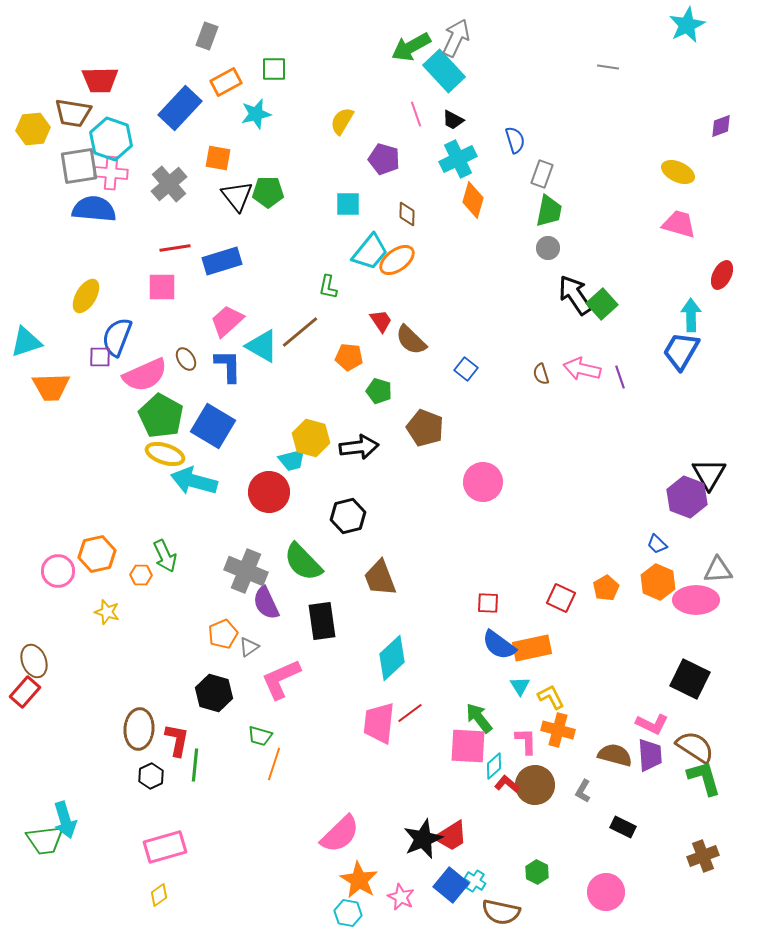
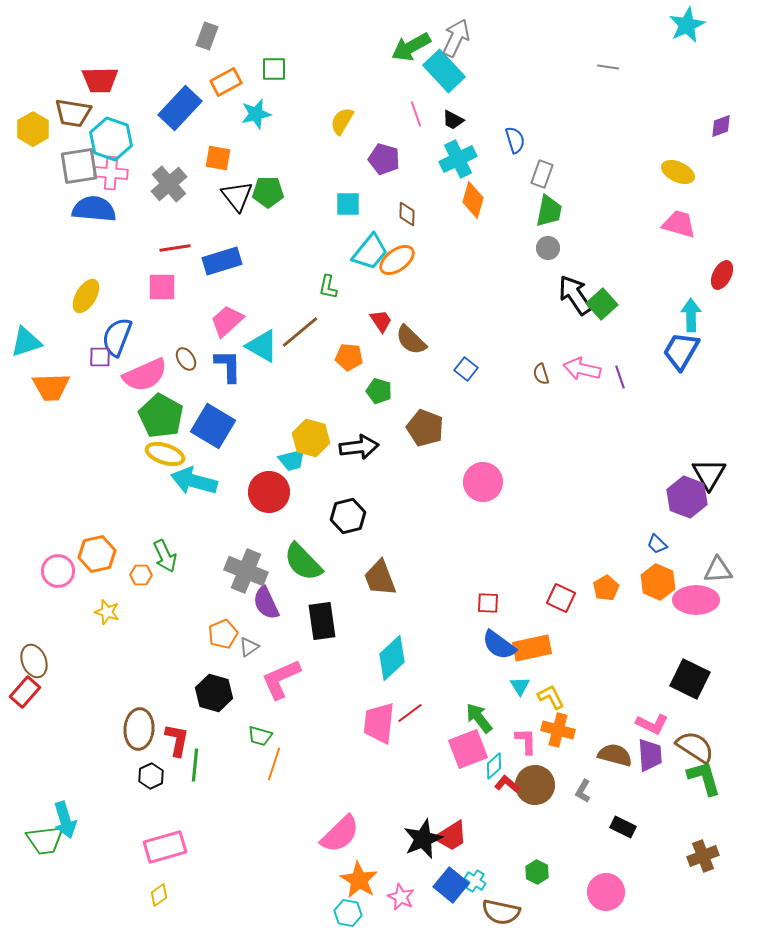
yellow hexagon at (33, 129): rotated 24 degrees counterclockwise
pink square at (468, 746): moved 3 px down; rotated 24 degrees counterclockwise
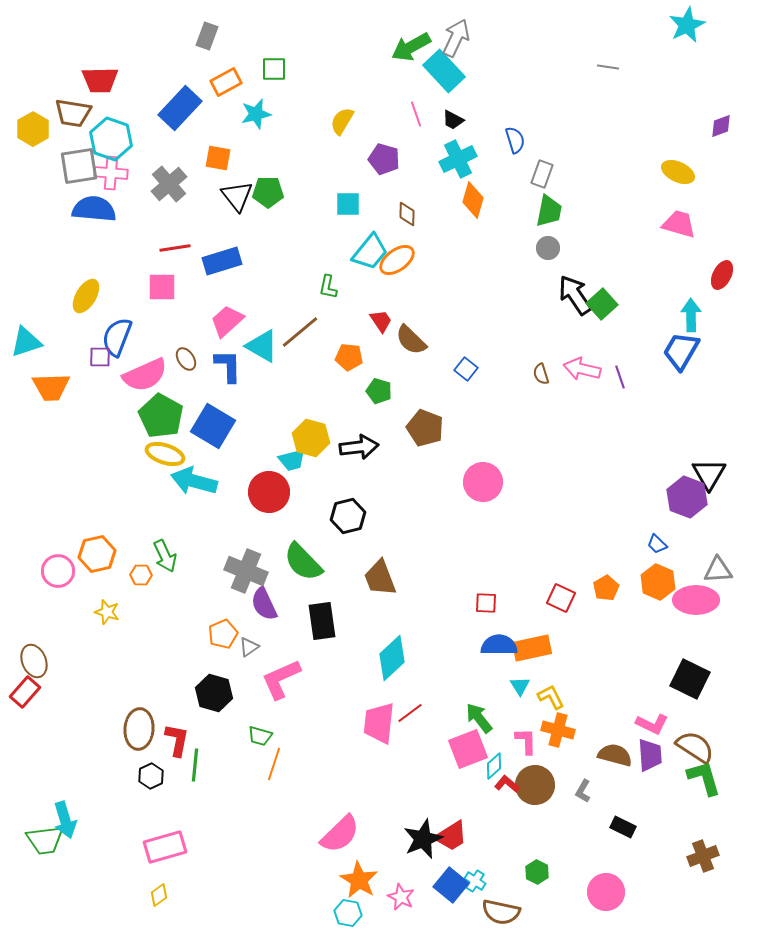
purple semicircle at (266, 603): moved 2 px left, 1 px down
red square at (488, 603): moved 2 px left
blue semicircle at (499, 645): rotated 144 degrees clockwise
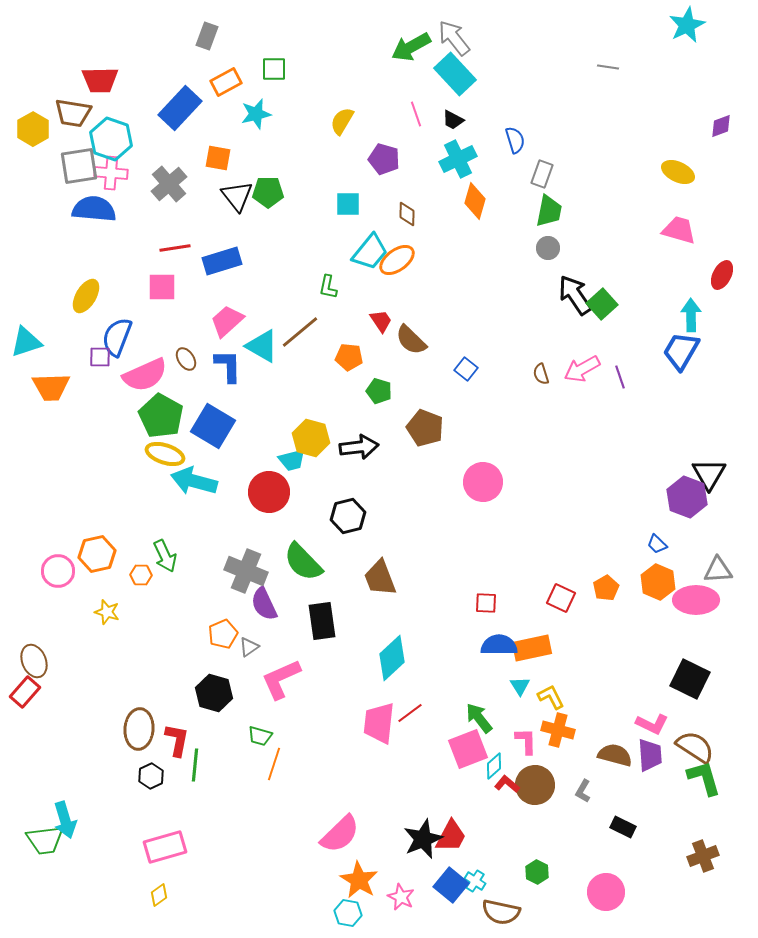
gray arrow at (456, 38): moved 2 px left; rotated 63 degrees counterclockwise
cyan rectangle at (444, 71): moved 11 px right, 3 px down
orange diamond at (473, 200): moved 2 px right, 1 px down
pink trapezoid at (679, 224): moved 6 px down
pink arrow at (582, 369): rotated 42 degrees counterclockwise
red trapezoid at (451, 836): rotated 30 degrees counterclockwise
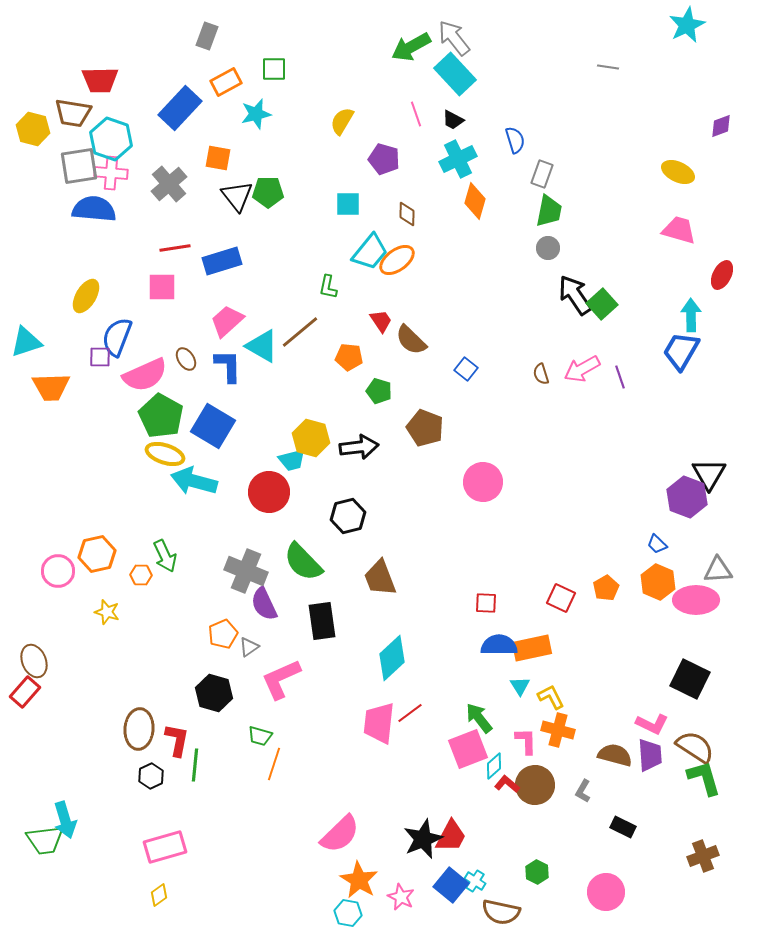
yellow hexagon at (33, 129): rotated 16 degrees counterclockwise
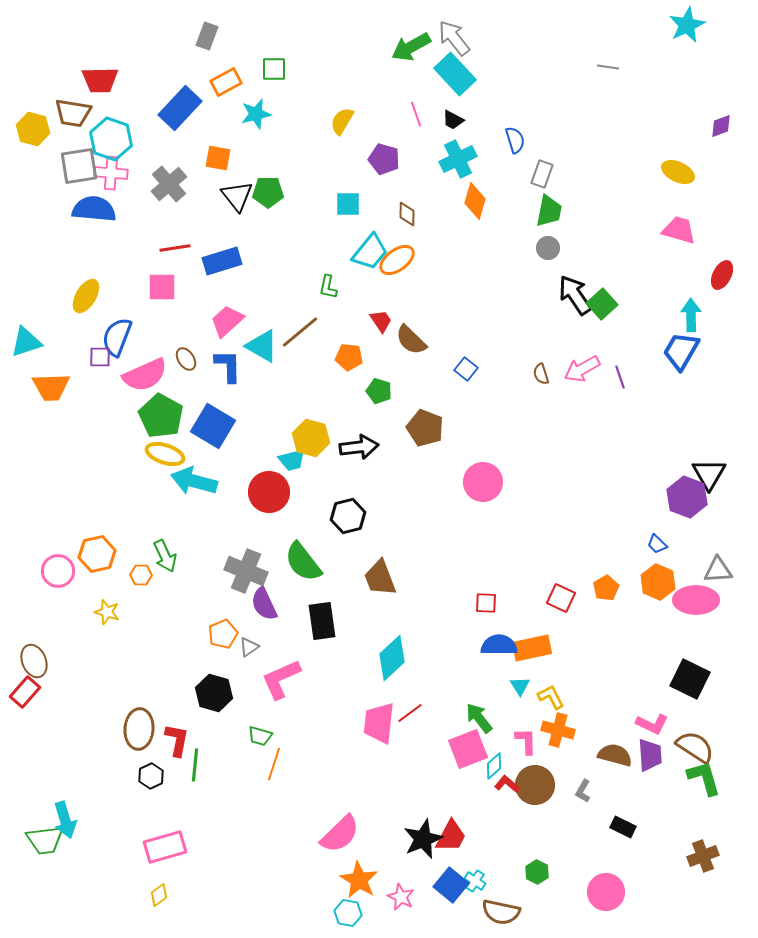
green semicircle at (303, 562): rotated 6 degrees clockwise
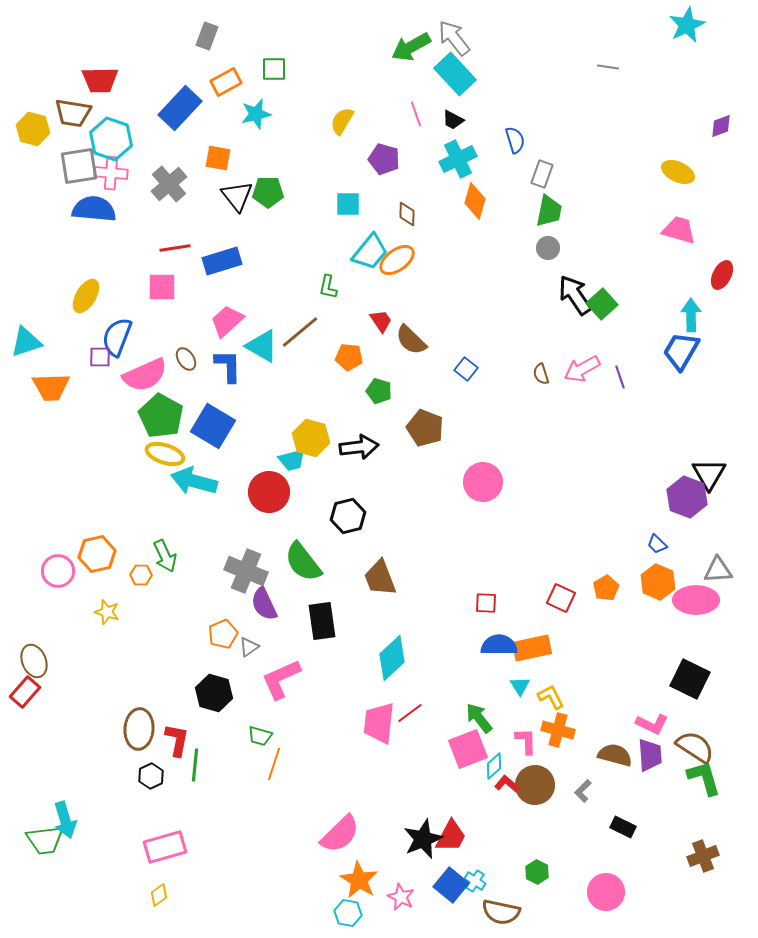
gray L-shape at (583, 791): rotated 15 degrees clockwise
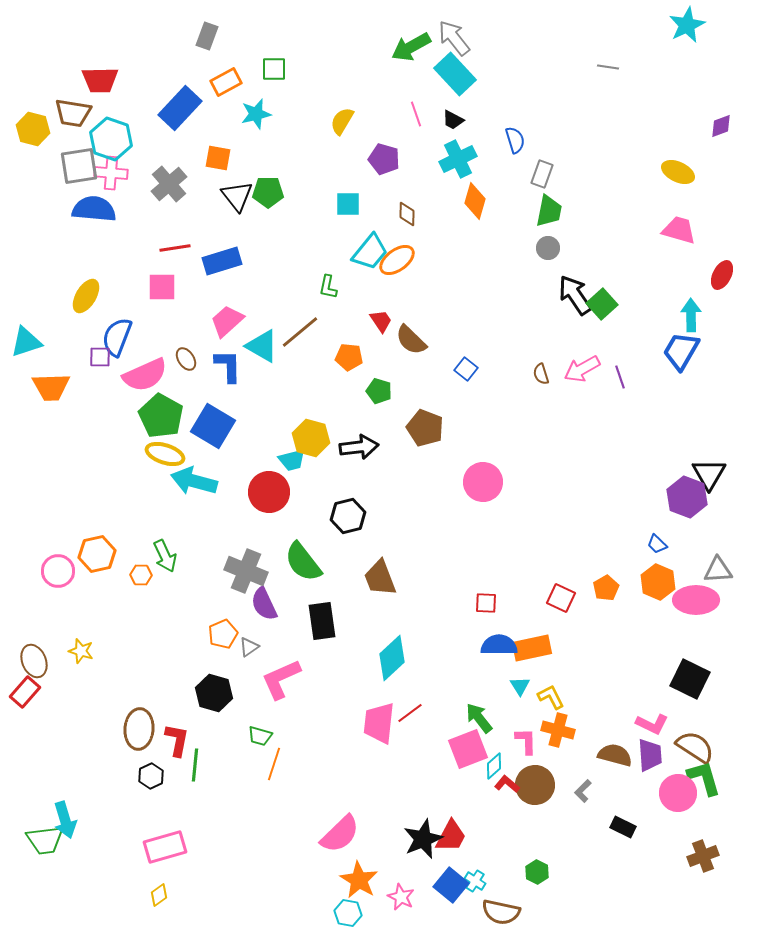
yellow star at (107, 612): moved 26 px left, 39 px down
pink circle at (606, 892): moved 72 px right, 99 px up
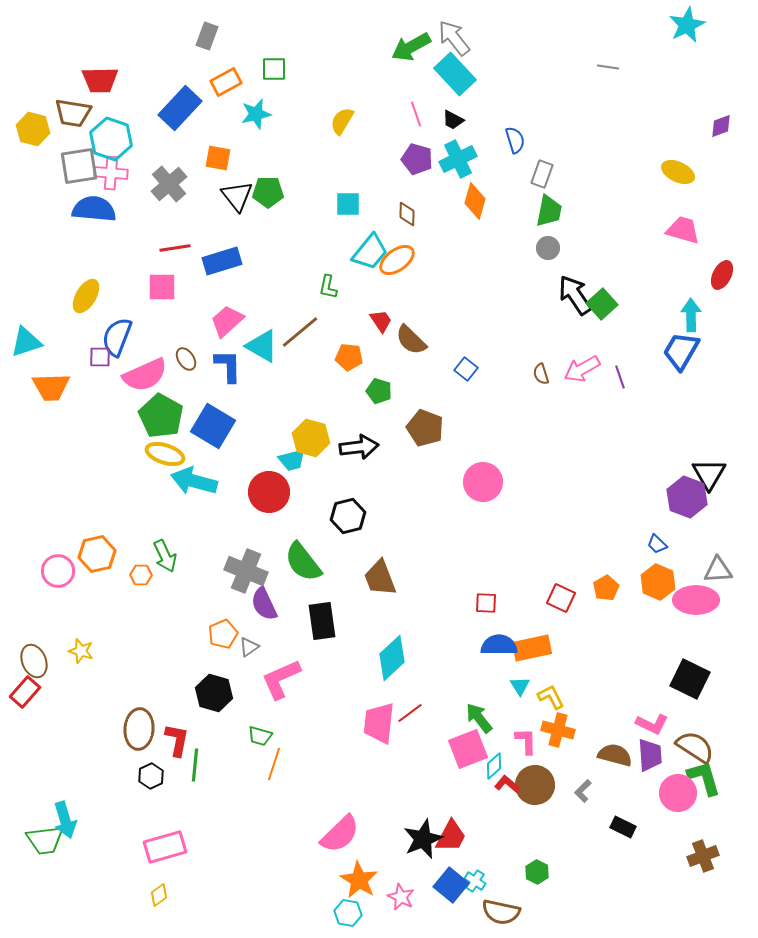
purple pentagon at (384, 159): moved 33 px right
pink trapezoid at (679, 230): moved 4 px right
